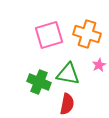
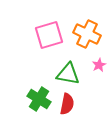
orange cross: rotated 8 degrees clockwise
green cross: moved 17 px down; rotated 10 degrees clockwise
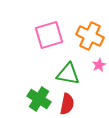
orange cross: moved 3 px right, 2 px down
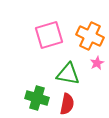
pink star: moved 2 px left, 2 px up
green cross: moved 2 px left, 1 px up; rotated 15 degrees counterclockwise
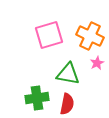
green cross: rotated 25 degrees counterclockwise
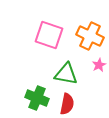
pink square: rotated 36 degrees clockwise
pink star: moved 2 px right, 2 px down
green triangle: moved 2 px left
green cross: rotated 30 degrees clockwise
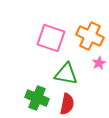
pink square: moved 2 px right, 3 px down
pink star: moved 2 px up
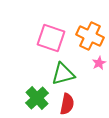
green triangle: moved 3 px left; rotated 25 degrees counterclockwise
green cross: rotated 25 degrees clockwise
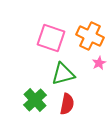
green cross: moved 2 px left, 2 px down
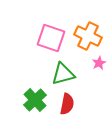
orange cross: moved 2 px left
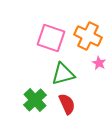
pink star: rotated 16 degrees counterclockwise
red semicircle: rotated 35 degrees counterclockwise
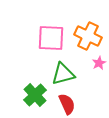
pink square: rotated 16 degrees counterclockwise
pink star: rotated 16 degrees clockwise
green cross: moved 5 px up
